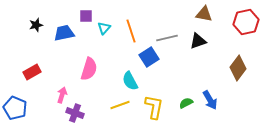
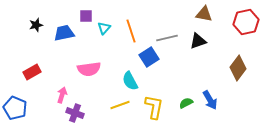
pink semicircle: rotated 65 degrees clockwise
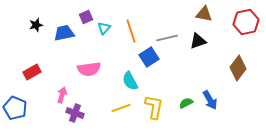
purple square: moved 1 px down; rotated 24 degrees counterclockwise
yellow line: moved 1 px right, 3 px down
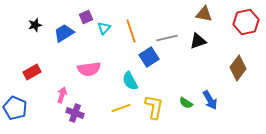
black star: moved 1 px left
blue trapezoid: rotated 20 degrees counterclockwise
green semicircle: rotated 120 degrees counterclockwise
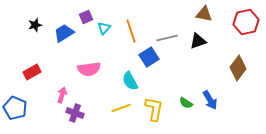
yellow L-shape: moved 2 px down
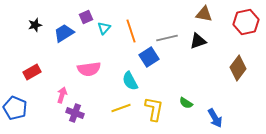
blue arrow: moved 5 px right, 18 px down
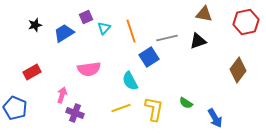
brown diamond: moved 2 px down
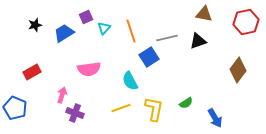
green semicircle: rotated 64 degrees counterclockwise
